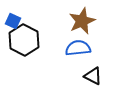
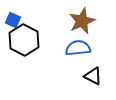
blue square: moved 1 px up
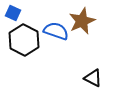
blue square: moved 7 px up
blue semicircle: moved 22 px left, 17 px up; rotated 25 degrees clockwise
black triangle: moved 2 px down
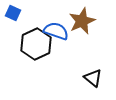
black hexagon: moved 12 px right, 4 px down; rotated 8 degrees clockwise
black triangle: rotated 12 degrees clockwise
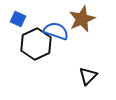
blue square: moved 5 px right, 6 px down
brown star: moved 2 px up
black triangle: moved 5 px left, 2 px up; rotated 36 degrees clockwise
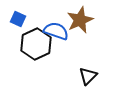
brown star: moved 2 px left, 1 px down
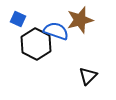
brown star: rotated 8 degrees clockwise
black hexagon: rotated 8 degrees counterclockwise
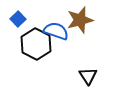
blue square: rotated 21 degrees clockwise
black triangle: rotated 18 degrees counterclockwise
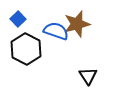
brown star: moved 3 px left, 4 px down
black hexagon: moved 10 px left, 5 px down
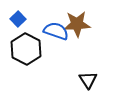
brown star: rotated 12 degrees clockwise
black triangle: moved 4 px down
